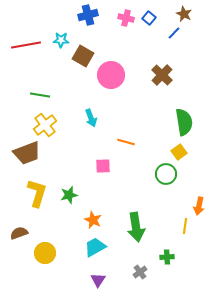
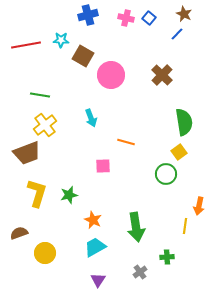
blue line: moved 3 px right, 1 px down
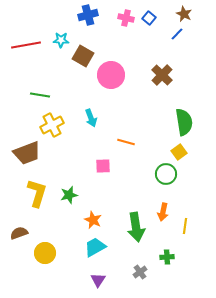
yellow cross: moved 7 px right; rotated 10 degrees clockwise
orange arrow: moved 36 px left, 6 px down
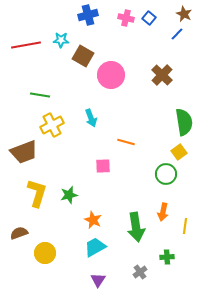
brown trapezoid: moved 3 px left, 1 px up
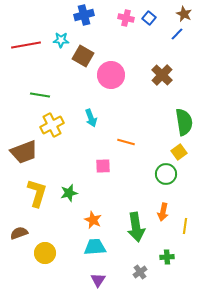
blue cross: moved 4 px left
green star: moved 2 px up
cyan trapezoid: rotated 25 degrees clockwise
